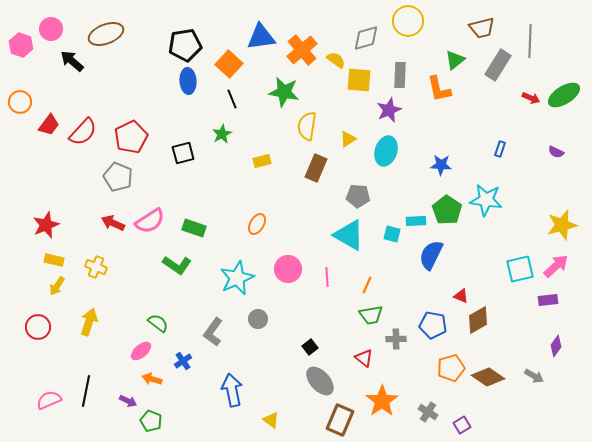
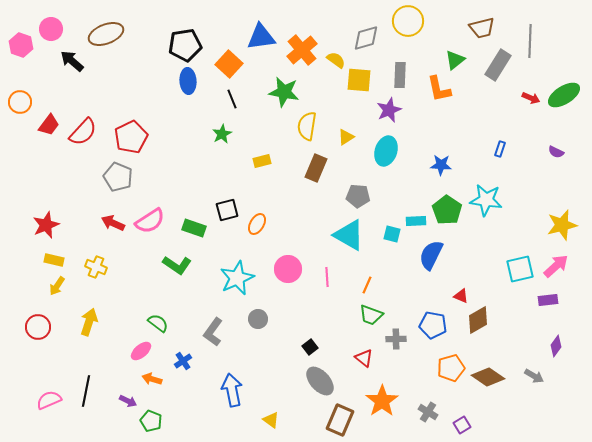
yellow triangle at (348, 139): moved 2 px left, 2 px up
black square at (183, 153): moved 44 px right, 57 px down
green trapezoid at (371, 315): rotated 30 degrees clockwise
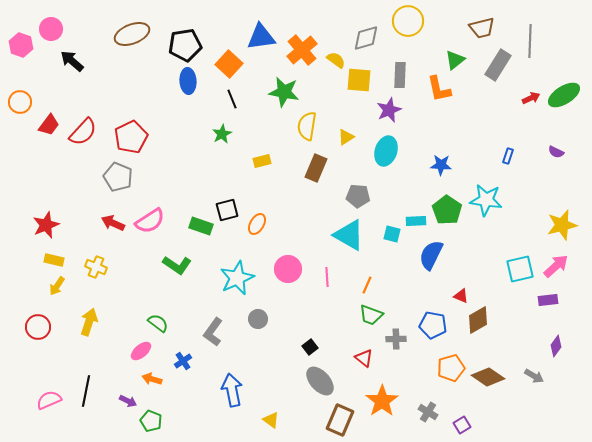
brown ellipse at (106, 34): moved 26 px right
red arrow at (531, 98): rotated 48 degrees counterclockwise
blue rectangle at (500, 149): moved 8 px right, 7 px down
green rectangle at (194, 228): moved 7 px right, 2 px up
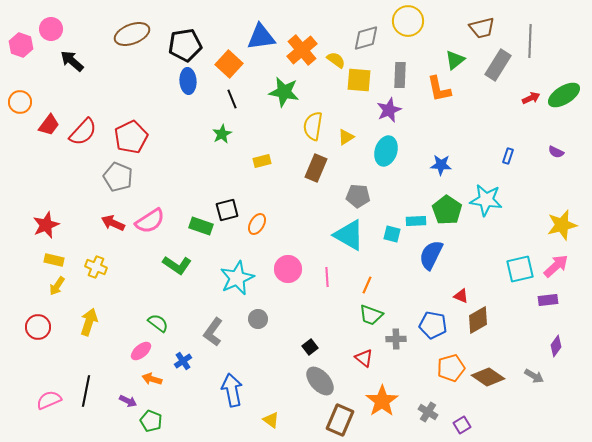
yellow semicircle at (307, 126): moved 6 px right
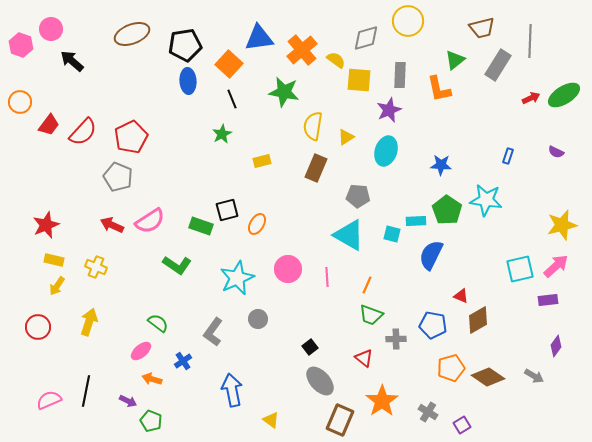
blue triangle at (261, 37): moved 2 px left, 1 px down
red arrow at (113, 223): moved 1 px left, 2 px down
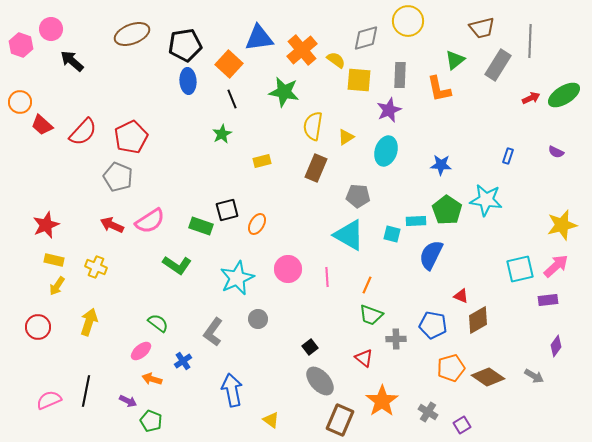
red trapezoid at (49, 125): moved 7 px left; rotated 95 degrees clockwise
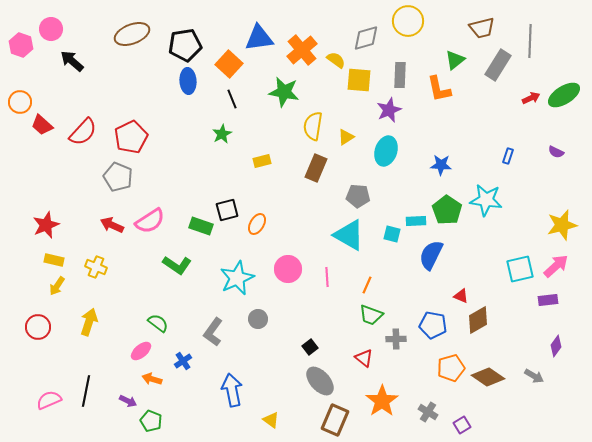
brown rectangle at (340, 420): moved 5 px left
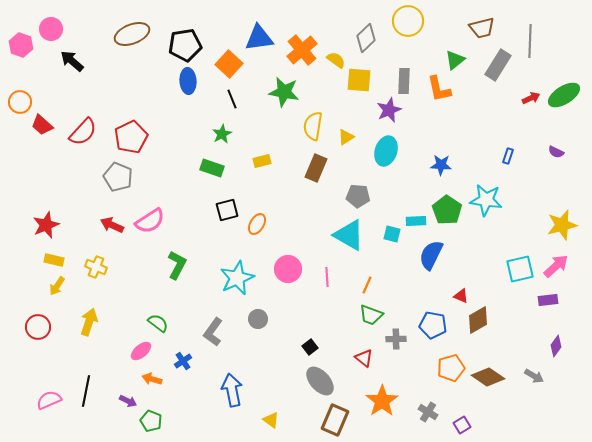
gray diamond at (366, 38): rotated 28 degrees counterclockwise
gray rectangle at (400, 75): moved 4 px right, 6 px down
green rectangle at (201, 226): moved 11 px right, 58 px up
green L-shape at (177, 265): rotated 96 degrees counterclockwise
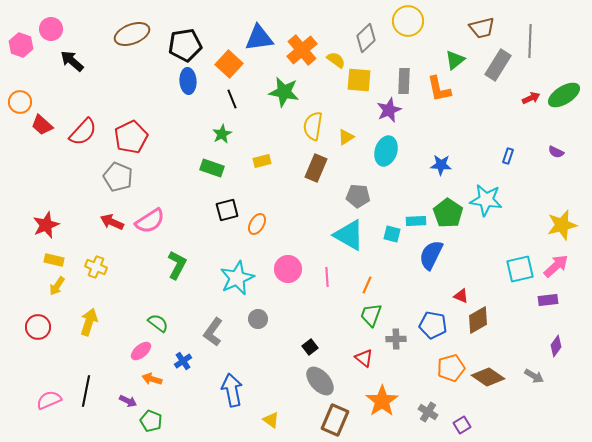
green pentagon at (447, 210): moved 1 px right, 3 px down
red arrow at (112, 225): moved 3 px up
green trapezoid at (371, 315): rotated 90 degrees clockwise
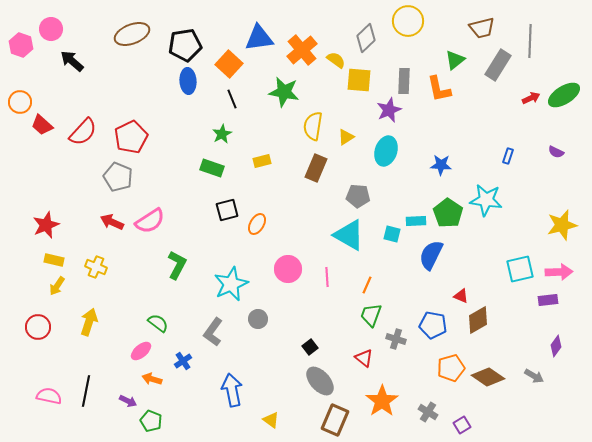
pink arrow at (556, 266): moved 3 px right, 6 px down; rotated 40 degrees clockwise
cyan star at (237, 278): moved 6 px left, 6 px down
gray cross at (396, 339): rotated 18 degrees clockwise
pink semicircle at (49, 400): moved 4 px up; rotated 35 degrees clockwise
